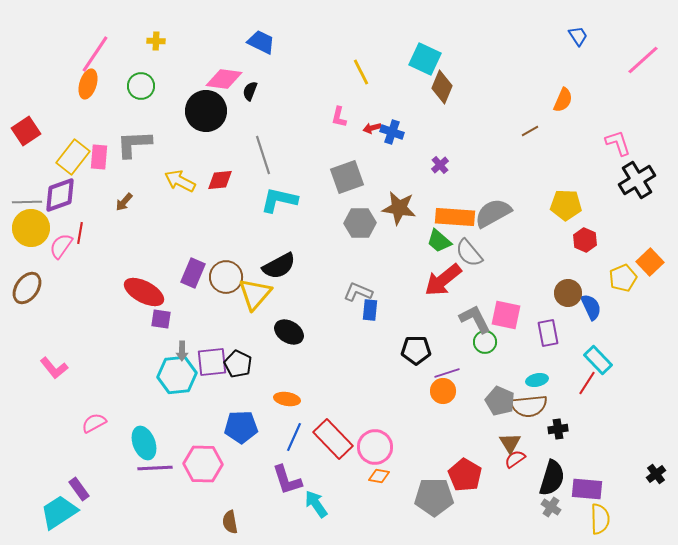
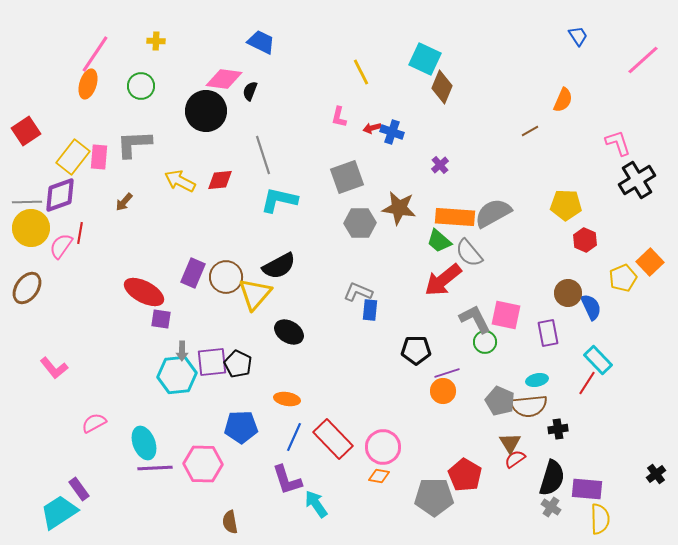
pink circle at (375, 447): moved 8 px right
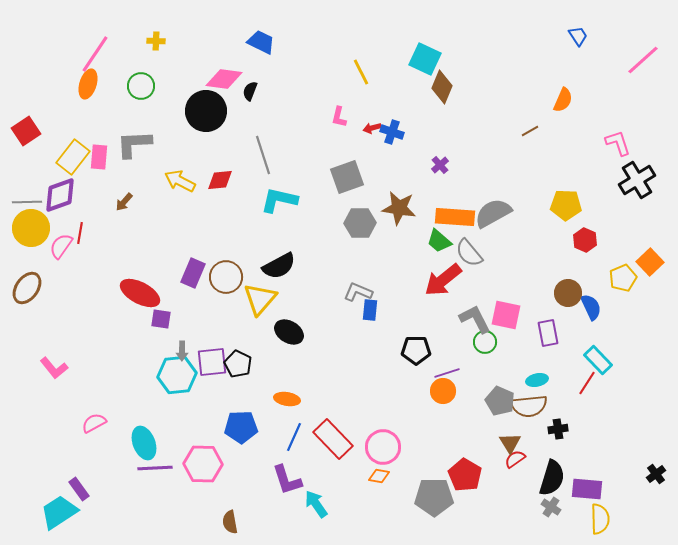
red ellipse at (144, 292): moved 4 px left, 1 px down
yellow triangle at (255, 294): moved 5 px right, 5 px down
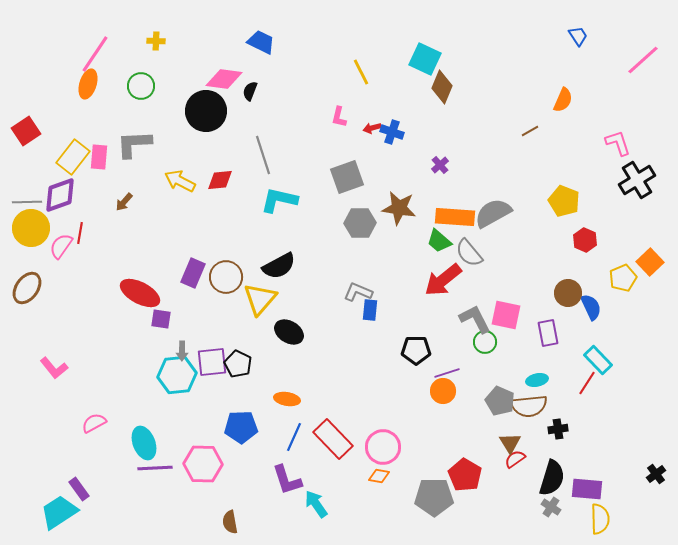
yellow pentagon at (566, 205): moved 2 px left, 4 px up; rotated 20 degrees clockwise
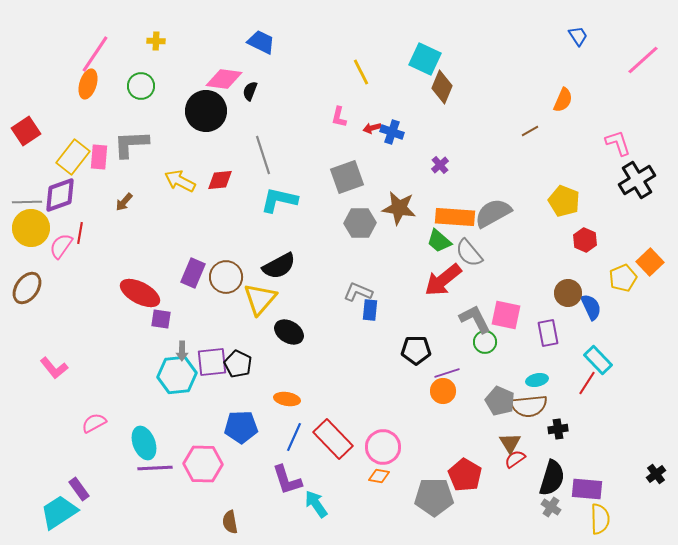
gray L-shape at (134, 144): moved 3 px left
